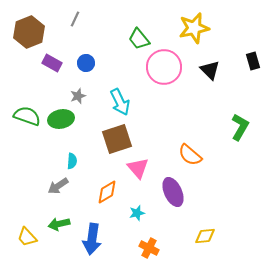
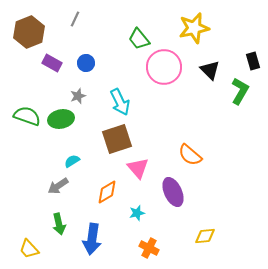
green L-shape: moved 36 px up
cyan semicircle: rotated 126 degrees counterclockwise
green arrow: rotated 90 degrees counterclockwise
yellow trapezoid: moved 2 px right, 12 px down
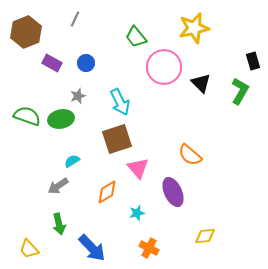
brown hexagon: moved 3 px left
green trapezoid: moved 3 px left, 2 px up
black triangle: moved 9 px left, 13 px down
blue arrow: moved 9 px down; rotated 52 degrees counterclockwise
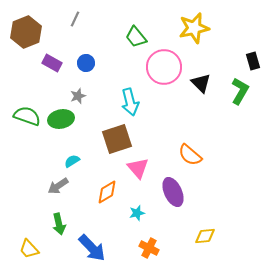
cyan arrow: moved 10 px right; rotated 12 degrees clockwise
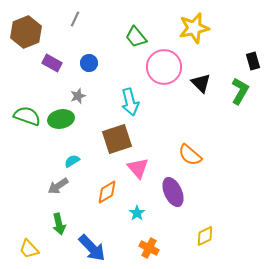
blue circle: moved 3 px right
cyan star: rotated 21 degrees counterclockwise
yellow diamond: rotated 20 degrees counterclockwise
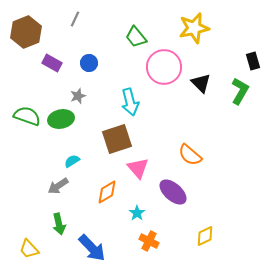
purple ellipse: rotated 24 degrees counterclockwise
orange cross: moved 7 px up
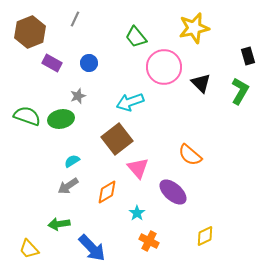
brown hexagon: moved 4 px right
black rectangle: moved 5 px left, 5 px up
cyan arrow: rotated 84 degrees clockwise
brown square: rotated 20 degrees counterclockwise
gray arrow: moved 10 px right
green arrow: rotated 95 degrees clockwise
